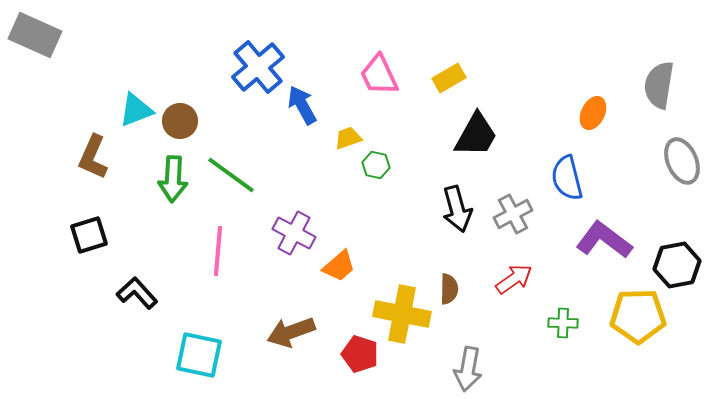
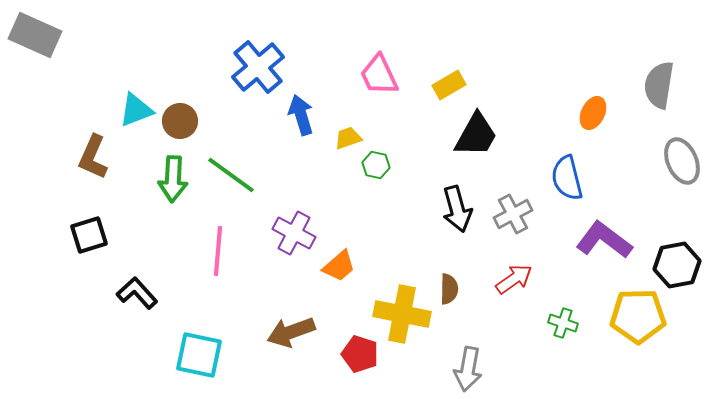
yellow rectangle: moved 7 px down
blue arrow: moved 1 px left, 10 px down; rotated 12 degrees clockwise
green cross: rotated 16 degrees clockwise
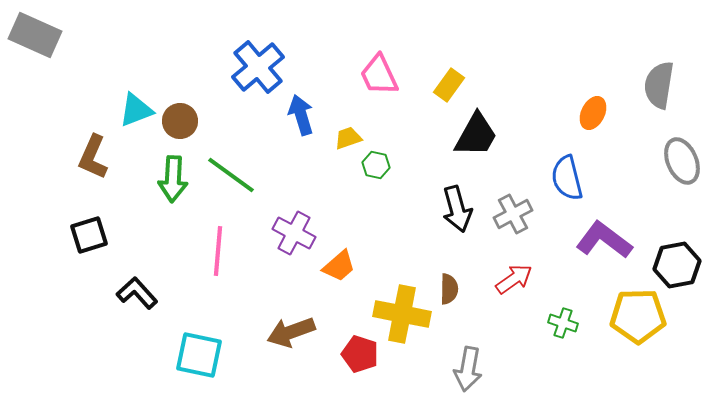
yellow rectangle: rotated 24 degrees counterclockwise
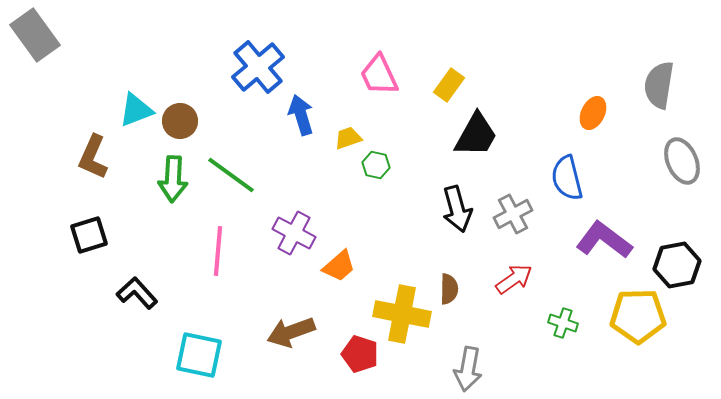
gray rectangle: rotated 30 degrees clockwise
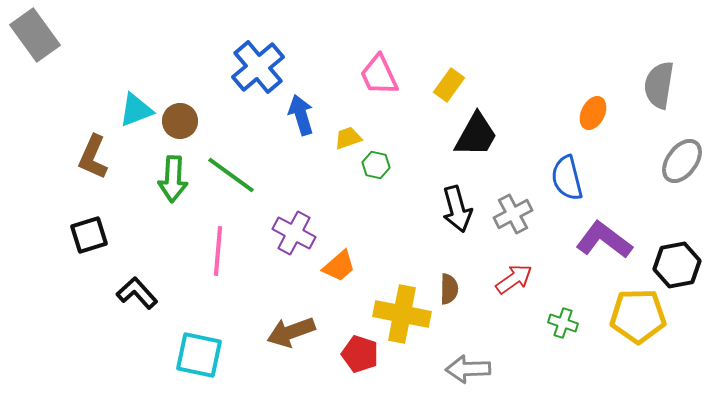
gray ellipse: rotated 60 degrees clockwise
gray arrow: rotated 78 degrees clockwise
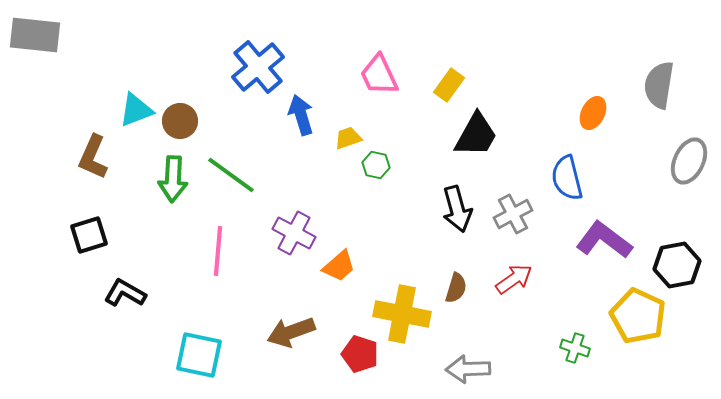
gray rectangle: rotated 48 degrees counterclockwise
gray ellipse: moved 7 px right; rotated 12 degrees counterclockwise
brown semicircle: moved 7 px right, 1 px up; rotated 16 degrees clockwise
black L-shape: moved 12 px left; rotated 18 degrees counterclockwise
yellow pentagon: rotated 26 degrees clockwise
green cross: moved 12 px right, 25 px down
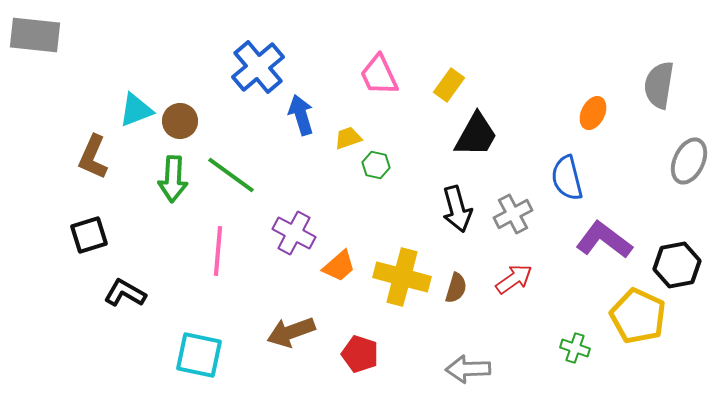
yellow cross: moved 37 px up; rotated 4 degrees clockwise
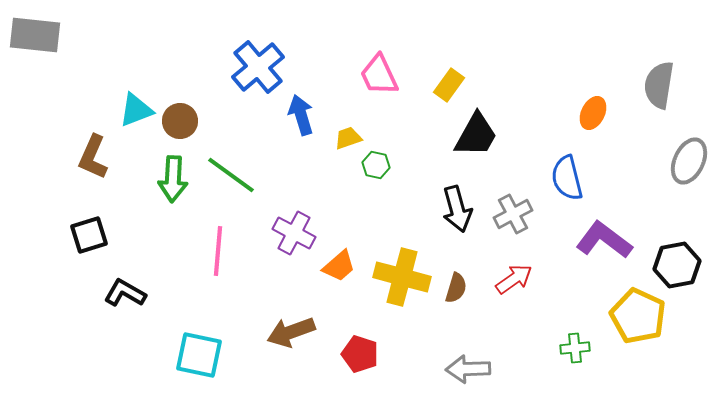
green cross: rotated 24 degrees counterclockwise
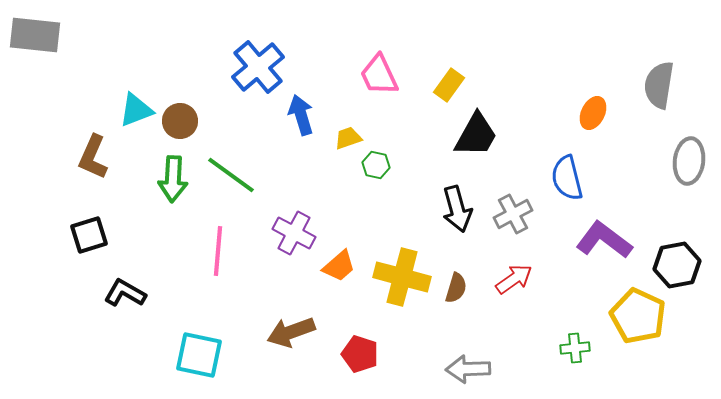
gray ellipse: rotated 18 degrees counterclockwise
